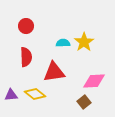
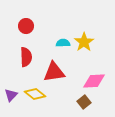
purple triangle: rotated 40 degrees counterclockwise
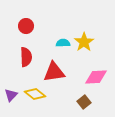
pink diamond: moved 2 px right, 4 px up
